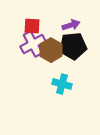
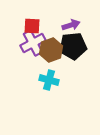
purple cross: moved 1 px up
brown hexagon: rotated 10 degrees clockwise
cyan cross: moved 13 px left, 4 px up
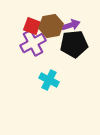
red square: rotated 18 degrees clockwise
black pentagon: moved 1 px right, 2 px up
brown hexagon: moved 24 px up; rotated 10 degrees clockwise
cyan cross: rotated 12 degrees clockwise
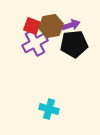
purple cross: moved 2 px right
cyan cross: moved 29 px down; rotated 12 degrees counterclockwise
